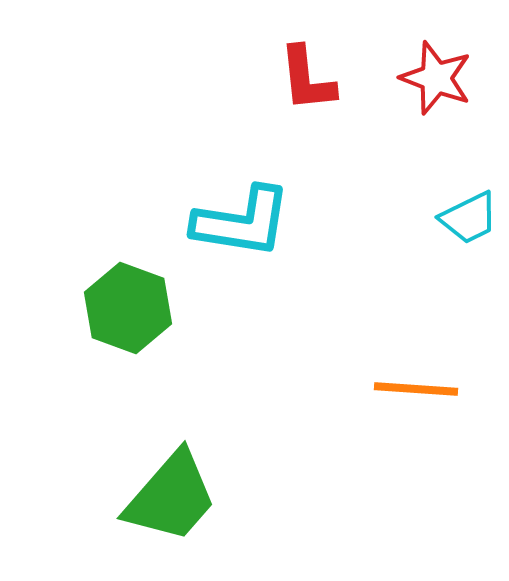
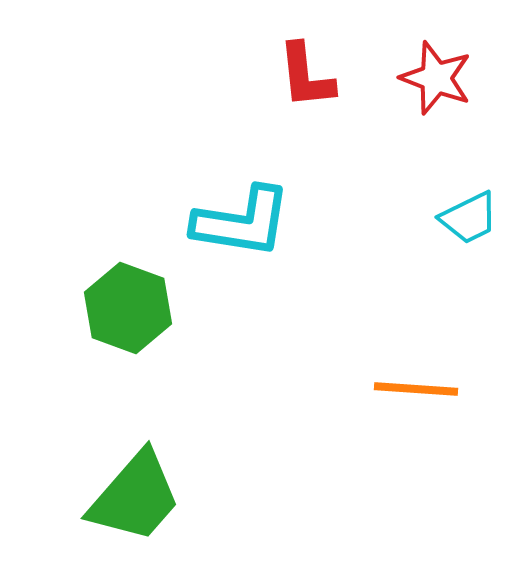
red L-shape: moved 1 px left, 3 px up
green trapezoid: moved 36 px left
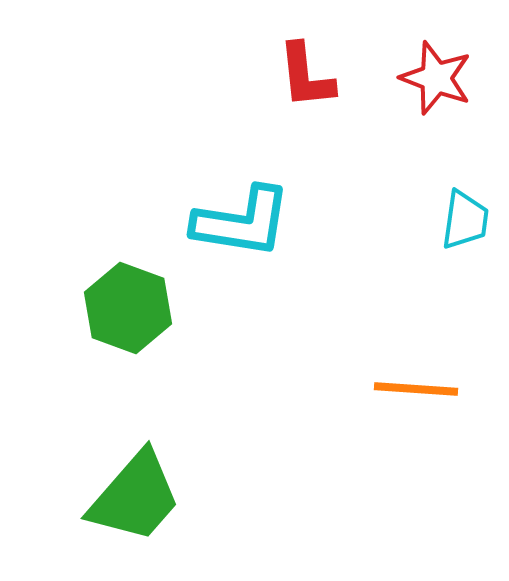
cyan trapezoid: moved 4 px left, 2 px down; rotated 56 degrees counterclockwise
